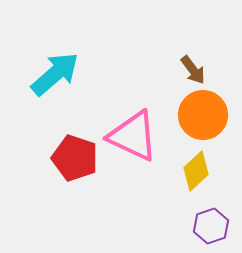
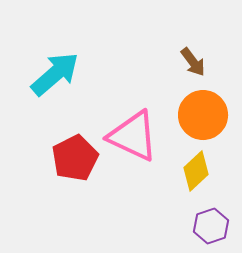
brown arrow: moved 8 px up
red pentagon: rotated 27 degrees clockwise
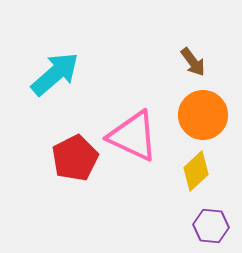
purple hexagon: rotated 24 degrees clockwise
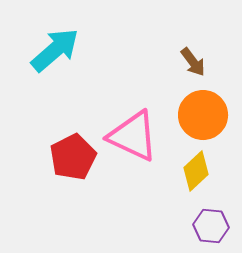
cyan arrow: moved 24 px up
red pentagon: moved 2 px left, 1 px up
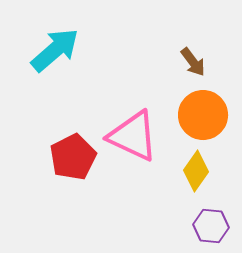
yellow diamond: rotated 12 degrees counterclockwise
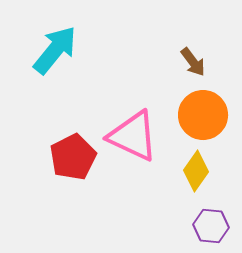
cyan arrow: rotated 10 degrees counterclockwise
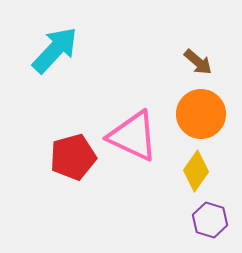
cyan arrow: rotated 4 degrees clockwise
brown arrow: moved 5 px right; rotated 12 degrees counterclockwise
orange circle: moved 2 px left, 1 px up
red pentagon: rotated 12 degrees clockwise
purple hexagon: moved 1 px left, 6 px up; rotated 12 degrees clockwise
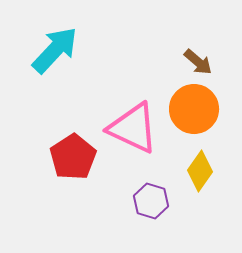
orange circle: moved 7 px left, 5 px up
pink triangle: moved 8 px up
red pentagon: rotated 18 degrees counterclockwise
yellow diamond: moved 4 px right
purple hexagon: moved 59 px left, 19 px up
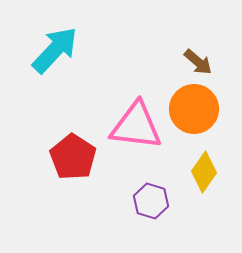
pink triangle: moved 3 px right, 2 px up; rotated 18 degrees counterclockwise
red pentagon: rotated 6 degrees counterclockwise
yellow diamond: moved 4 px right, 1 px down
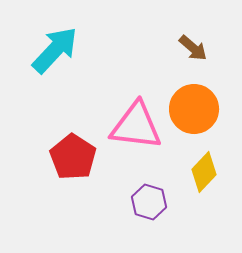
brown arrow: moved 5 px left, 14 px up
yellow diamond: rotated 9 degrees clockwise
purple hexagon: moved 2 px left, 1 px down
